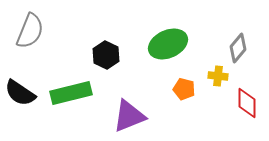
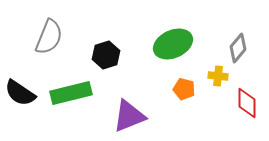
gray semicircle: moved 19 px right, 6 px down
green ellipse: moved 5 px right
black hexagon: rotated 16 degrees clockwise
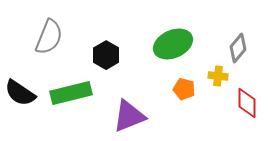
black hexagon: rotated 12 degrees counterclockwise
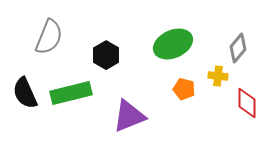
black semicircle: moved 5 px right; rotated 32 degrees clockwise
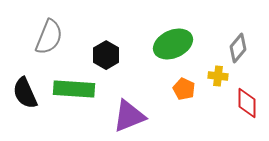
orange pentagon: rotated 10 degrees clockwise
green rectangle: moved 3 px right, 4 px up; rotated 18 degrees clockwise
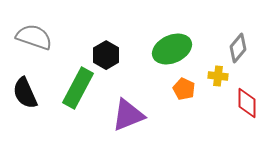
gray semicircle: moved 15 px left; rotated 93 degrees counterclockwise
green ellipse: moved 1 px left, 5 px down
green rectangle: moved 4 px right, 1 px up; rotated 66 degrees counterclockwise
purple triangle: moved 1 px left, 1 px up
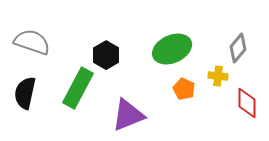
gray semicircle: moved 2 px left, 5 px down
black semicircle: rotated 36 degrees clockwise
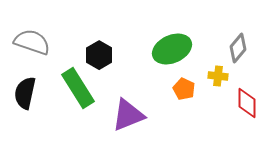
black hexagon: moved 7 px left
green rectangle: rotated 60 degrees counterclockwise
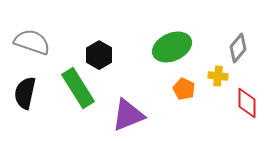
green ellipse: moved 2 px up
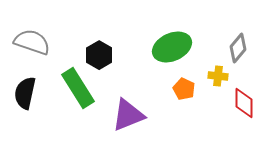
red diamond: moved 3 px left
